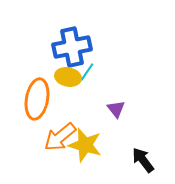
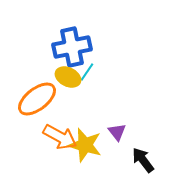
yellow ellipse: rotated 15 degrees clockwise
orange ellipse: rotated 42 degrees clockwise
purple triangle: moved 1 px right, 23 px down
orange arrow: rotated 112 degrees counterclockwise
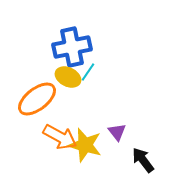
cyan line: moved 1 px right
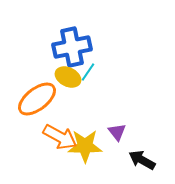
yellow star: moved 1 px down; rotated 16 degrees counterclockwise
black arrow: moved 1 px left; rotated 24 degrees counterclockwise
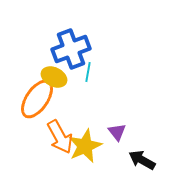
blue cross: moved 1 px left, 2 px down; rotated 9 degrees counterclockwise
cyan line: rotated 24 degrees counterclockwise
yellow ellipse: moved 14 px left
orange ellipse: rotated 18 degrees counterclockwise
orange arrow: rotated 32 degrees clockwise
yellow star: rotated 24 degrees counterclockwise
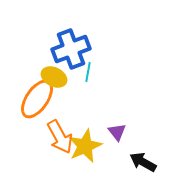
black arrow: moved 1 px right, 2 px down
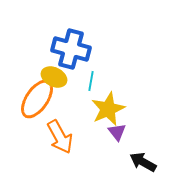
blue cross: rotated 36 degrees clockwise
cyan line: moved 3 px right, 9 px down
yellow star: moved 23 px right, 37 px up
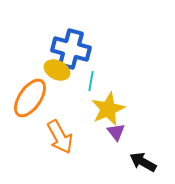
yellow ellipse: moved 3 px right, 7 px up
orange ellipse: moved 7 px left, 1 px up
purple triangle: moved 1 px left
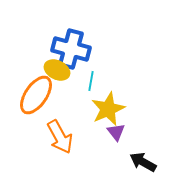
orange ellipse: moved 6 px right, 3 px up
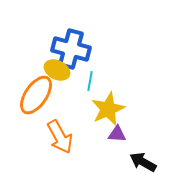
cyan line: moved 1 px left
purple triangle: moved 1 px right, 2 px down; rotated 48 degrees counterclockwise
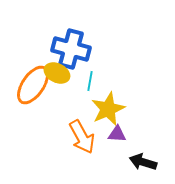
yellow ellipse: moved 3 px down
orange ellipse: moved 3 px left, 10 px up
orange arrow: moved 22 px right
black arrow: rotated 12 degrees counterclockwise
